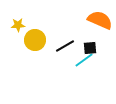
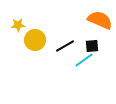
black square: moved 2 px right, 2 px up
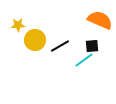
black line: moved 5 px left
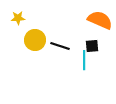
yellow star: moved 7 px up
black line: rotated 48 degrees clockwise
cyan line: rotated 54 degrees counterclockwise
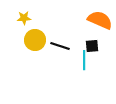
yellow star: moved 6 px right
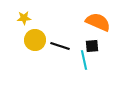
orange semicircle: moved 2 px left, 2 px down
cyan line: rotated 12 degrees counterclockwise
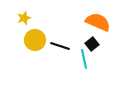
yellow star: rotated 16 degrees counterclockwise
black square: moved 2 px up; rotated 32 degrees counterclockwise
cyan line: moved 1 px up
